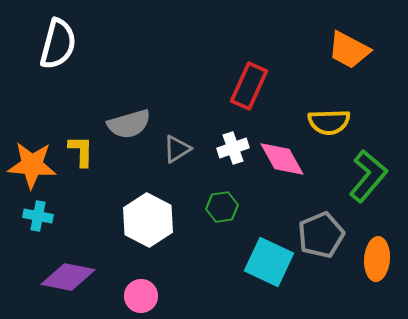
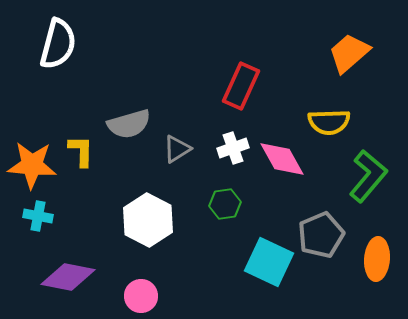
orange trapezoid: moved 3 px down; rotated 111 degrees clockwise
red rectangle: moved 8 px left
green hexagon: moved 3 px right, 3 px up
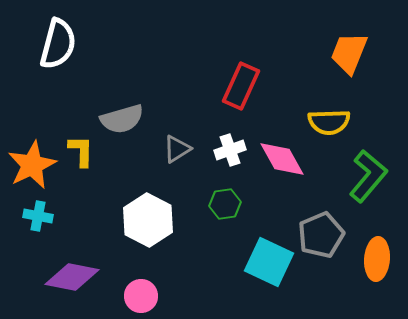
orange trapezoid: rotated 27 degrees counterclockwise
gray semicircle: moved 7 px left, 5 px up
white cross: moved 3 px left, 2 px down
orange star: rotated 30 degrees counterclockwise
purple diamond: moved 4 px right
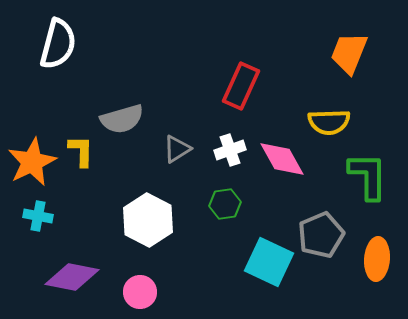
orange star: moved 3 px up
green L-shape: rotated 40 degrees counterclockwise
pink circle: moved 1 px left, 4 px up
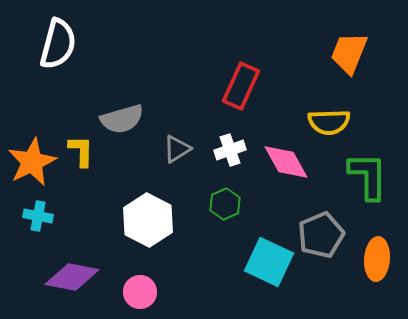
pink diamond: moved 4 px right, 3 px down
green hexagon: rotated 16 degrees counterclockwise
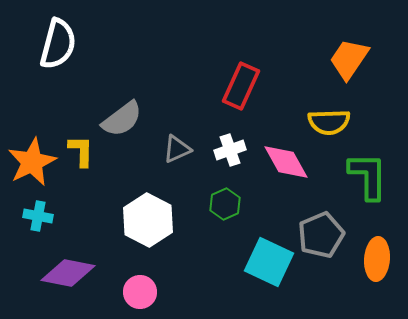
orange trapezoid: moved 6 px down; rotated 12 degrees clockwise
gray semicircle: rotated 21 degrees counterclockwise
gray triangle: rotated 8 degrees clockwise
purple diamond: moved 4 px left, 4 px up
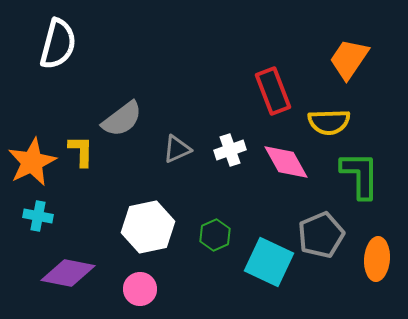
red rectangle: moved 32 px right, 5 px down; rotated 45 degrees counterclockwise
green L-shape: moved 8 px left, 1 px up
green hexagon: moved 10 px left, 31 px down
white hexagon: moved 7 px down; rotated 21 degrees clockwise
pink circle: moved 3 px up
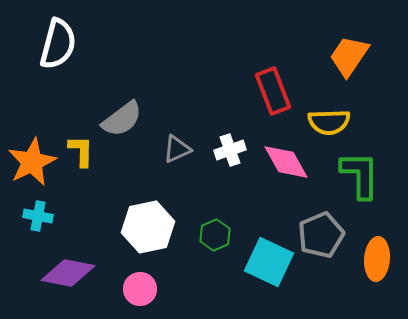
orange trapezoid: moved 3 px up
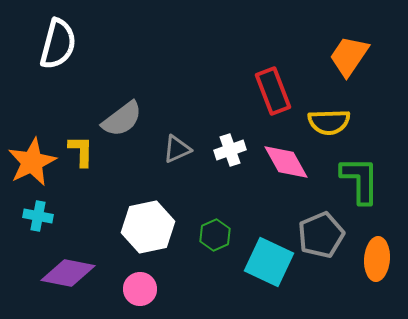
green L-shape: moved 5 px down
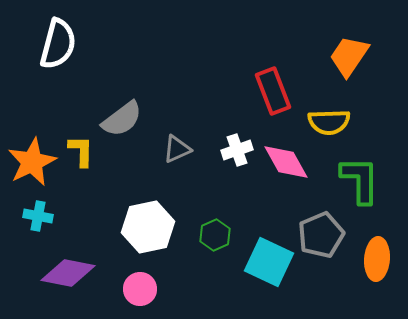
white cross: moved 7 px right
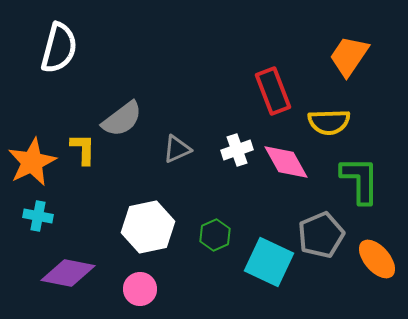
white semicircle: moved 1 px right, 4 px down
yellow L-shape: moved 2 px right, 2 px up
orange ellipse: rotated 45 degrees counterclockwise
